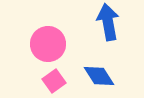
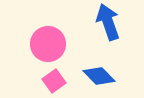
blue arrow: rotated 9 degrees counterclockwise
blue diamond: rotated 12 degrees counterclockwise
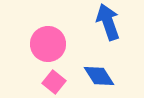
blue diamond: rotated 12 degrees clockwise
pink square: moved 1 px down; rotated 15 degrees counterclockwise
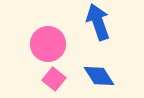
blue arrow: moved 10 px left
pink square: moved 3 px up
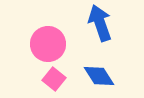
blue arrow: moved 2 px right, 1 px down
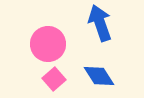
pink square: rotated 10 degrees clockwise
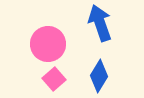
blue diamond: rotated 64 degrees clockwise
